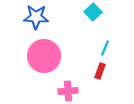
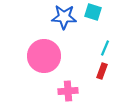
cyan square: rotated 30 degrees counterclockwise
blue star: moved 28 px right
red rectangle: moved 2 px right
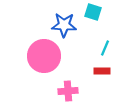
blue star: moved 8 px down
red rectangle: rotated 70 degrees clockwise
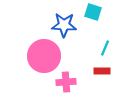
pink cross: moved 2 px left, 9 px up
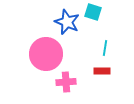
blue star: moved 3 px right, 3 px up; rotated 20 degrees clockwise
cyan line: rotated 14 degrees counterclockwise
pink circle: moved 2 px right, 2 px up
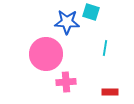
cyan square: moved 2 px left
blue star: rotated 20 degrees counterclockwise
red rectangle: moved 8 px right, 21 px down
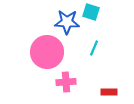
cyan line: moved 11 px left; rotated 14 degrees clockwise
pink circle: moved 1 px right, 2 px up
red rectangle: moved 1 px left
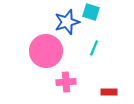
blue star: rotated 20 degrees counterclockwise
pink circle: moved 1 px left, 1 px up
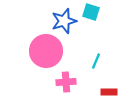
blue star: moved 3 px left, 1 px up
cyan line: moved 2 px right, 13 px down
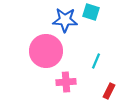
blue star: moved 1 px right, 1 px up; rotated 20 degrees clockwise
red rectangle: moved 1 px up; rotated 63 degrees counterclockwise
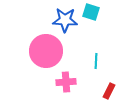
cyan line: rotated 21 degrees counterclockwise
